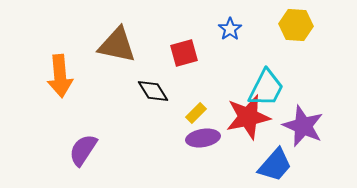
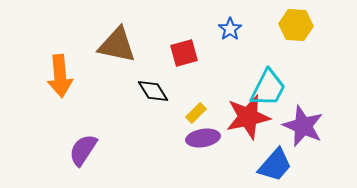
cyan trapezoid: moved 2 px right
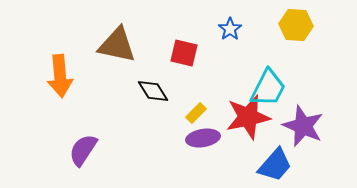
red square: rotated 28 degrees clockwise
